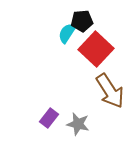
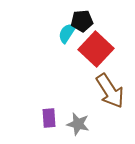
purple rectangle: rotated 42 degrees counterclockwise
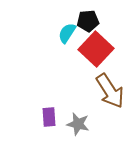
black pentagon: moved 6 px right
purple rectangle: moved 1 px up
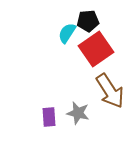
red square: rotated 12 degrees clockwise
gray star: moved 11 px up
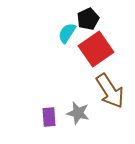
black pentagon: moved 2 px up; rotated 20 degrees counterclockwise
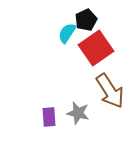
black pentagon: moved 2 px left, 1 px down
red square: moved 1 px up
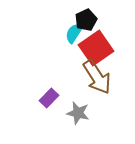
cyan semicircle: moved 7 px right
brown arrow: moved 13 px left, 14 px up
purple rectangle: moved 19 px up; rotated 48 degrees clockwise
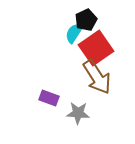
purple rectangle: rotated 66 degrees clockwise
gray star: rotated 10 degrees counterclockwise
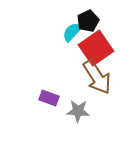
black pentagon: moved 2 px right, 1 px down
cyan semicircle: moved 2 px left, 1 px up; rotated 10 degrees clockwise
gray star: moved 2 px up
